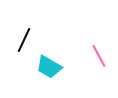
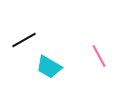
black line: rotated 35 degrees clockwise
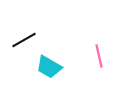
pink line: rotated 15 degrees clockwise
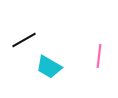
pink line: rotated 20 degrees clockwise
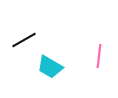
cyan trapezoid: moved 1 px right
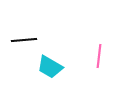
black line: rotated 25 degrees clockwise
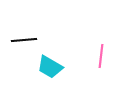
pink line: moved 2 px right
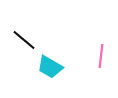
black line: rotated 45 degrees clockwise
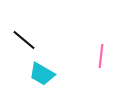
cyan trapezoid: moved 8 px left, 7 px down
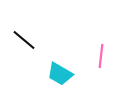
cyan trapezoid: moved 18 px right
